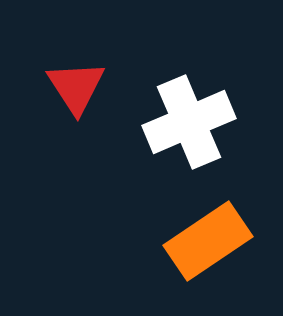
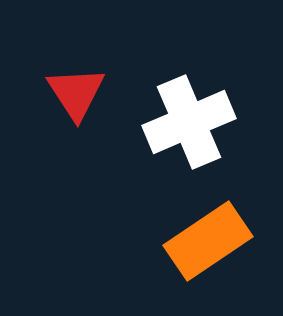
red triangle: moved 6 px down
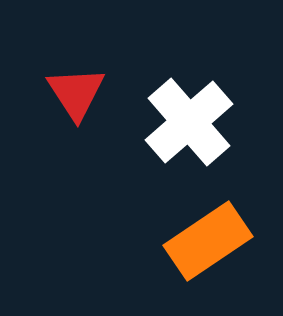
white cross: rotated 18 degrees counterclockwise
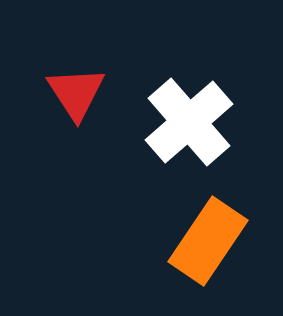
orange rectangle: rotated 22 degrees counterclockwise
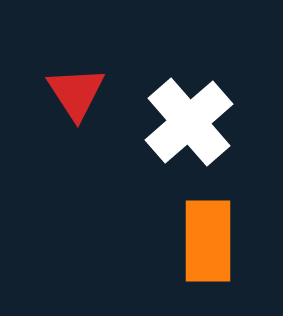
orange rectangle: rotated 34 degrees counterclockwise
